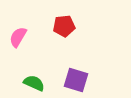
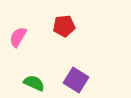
purple square: rotated 15 degrees clockwise
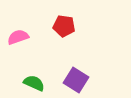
red pentagon: rotated 15 degrees clockwise
pink semicircle: rotated 40 degrees clockwise
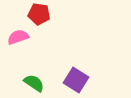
red pentagon: moved 25 px left, 12 px up
green semicircle: rotated 10 degrees clockwise
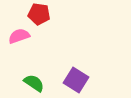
pink semicircle: moved 1 px right, 1 px up
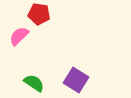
pink semicircle: rotated 25 degrees counterclockwise
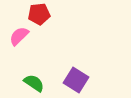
red pentagon: rotated 15 degrees counterclockwise
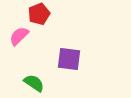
red pentagon: rotated 15 degrees counterclockwise
purple square: moved 7 px left, 21 px up; rotated 25 degrees counterclockwise
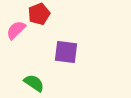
pink semicircle: moved 3 px left, 6 px up
purple square: moved 3 px left, 7 px up
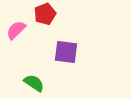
red pentagon: moved 6 px right
